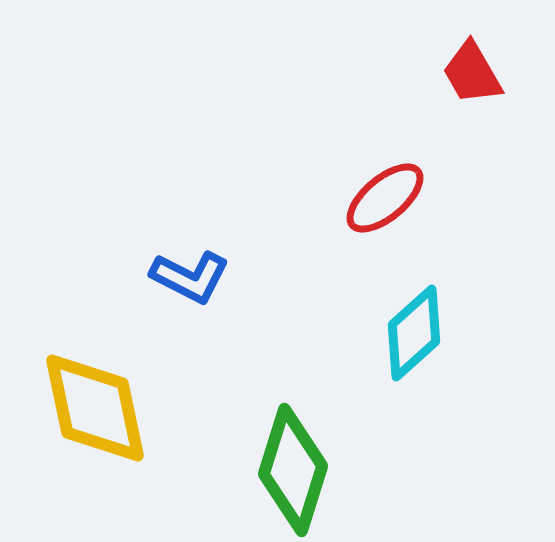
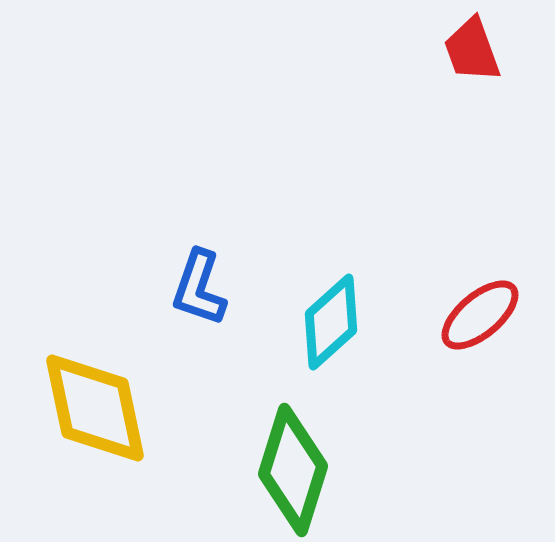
red trapezoid: moved 23 px up; rotated 10 degrees clockwise
red ellipse: moved 95 px right, 117 px down
blue L-shape: moved 9 px right, 11 px down; rotated 82 degrees clockwise
cyan diamond: moved 83 px left, 11 px up
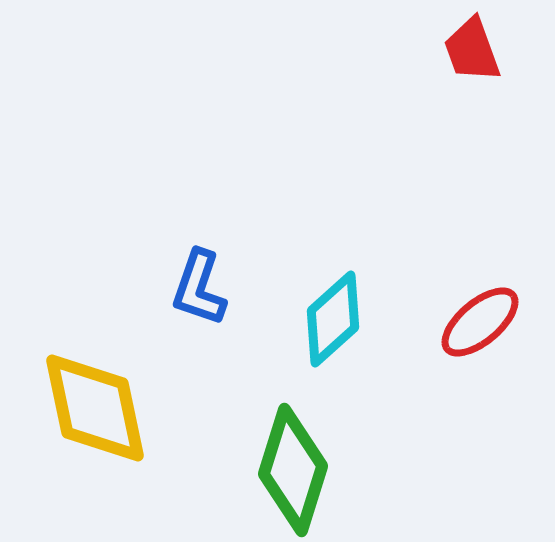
red ellipse: moved 7 px down
cyan diamond: moved 2 px right, 3 px up
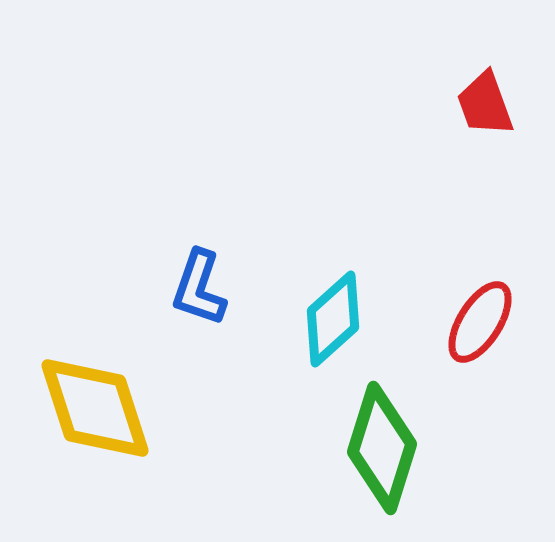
red trapezoid: moved 13 px right, 54 px down
red ellipse: rotated 18 degrees counterclockwise
yellow diamond: rotated 6 degrees counterclockwise
green diamond: moved 89 px right, 22 px up
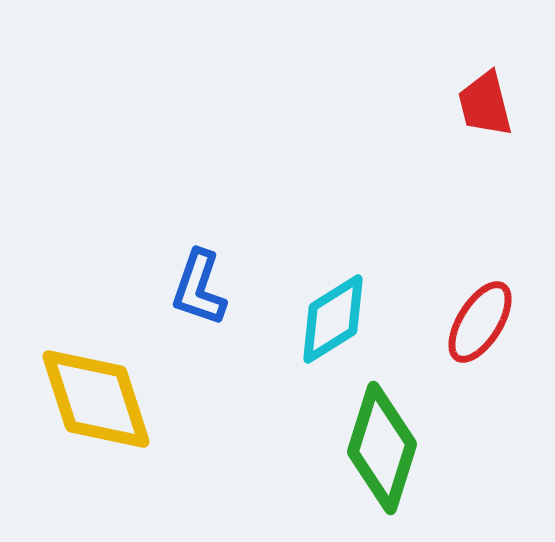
red trapezoid: rotated 6 degrees clockwise
cyan diamond: rotated 10 degrees clockwise
yellow diamond: moved 1 px right, 9 px up
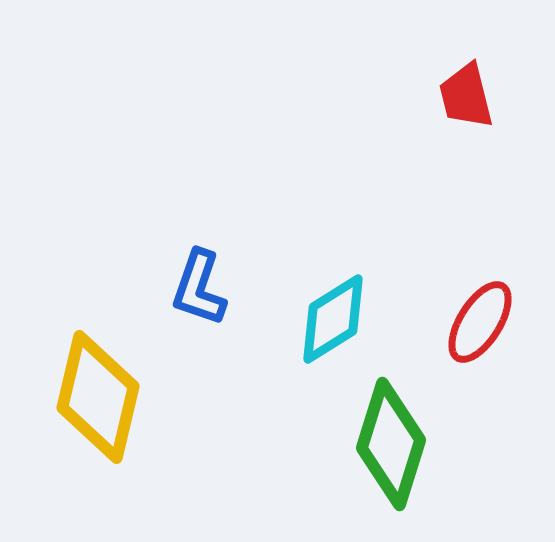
red trapezoid: moved 19 px left, 8 px up
yellow diamond: moved 2 px right, 2 px up; rotated 31 degrees clockwise
green diamond: moved 9 px right, 4 px up
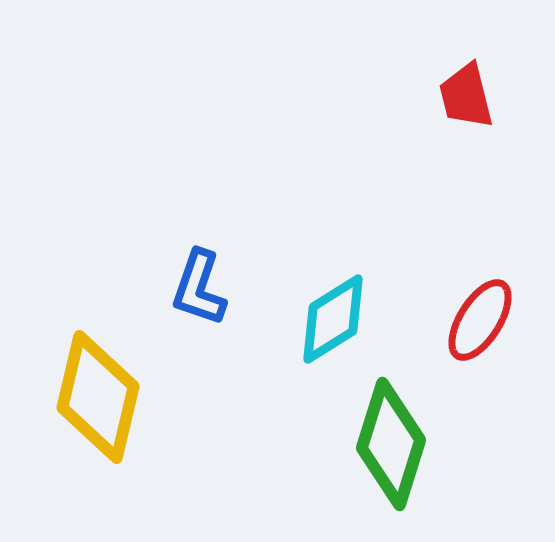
red ellipse: moved 2 px up
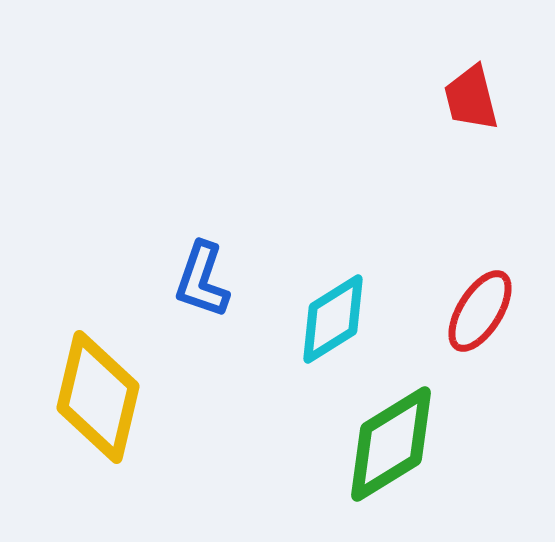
red trapezoid: moved 5 px right, 2 px down
blue L-shape: moved 3 px right, 8 px up
red ellipse: moved 9 px up
green diamond: rotated 41 degrees clockwise
